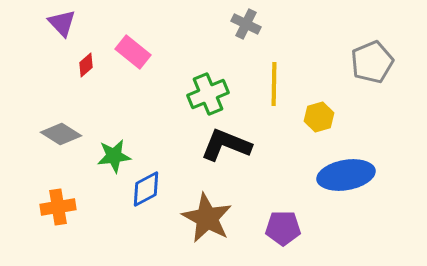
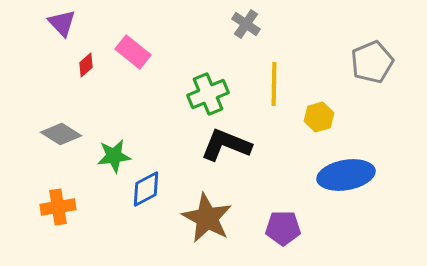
gray cross: rotated 8 degrees clockwise
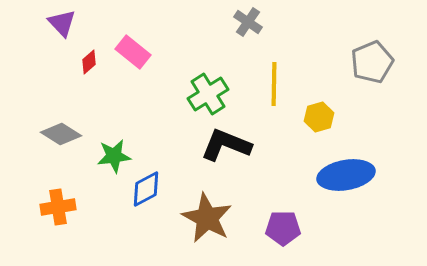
gray cross: moved 2 px right, 2 px up
red diamond: moved 3 px right, 3 px up
green cross: rotated 9 degrees counterclockwise
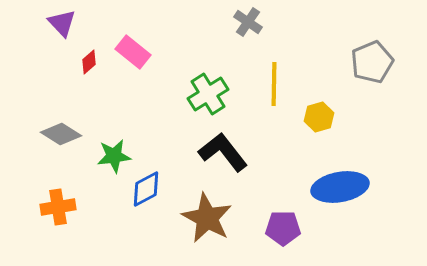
black L-shape: moved 3 px left, 7 px down; rotated 30 degrees clockwise
blue ellipse: moved 6 px left, 12 px down
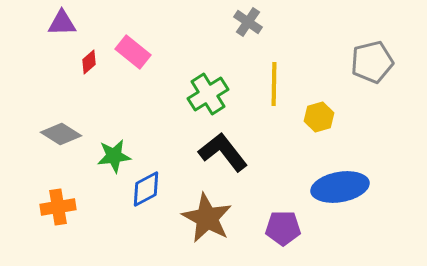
purple triangle: rotated 48 degrees counterclockwise
gray pentagon: rotated 9 degrees clockwise
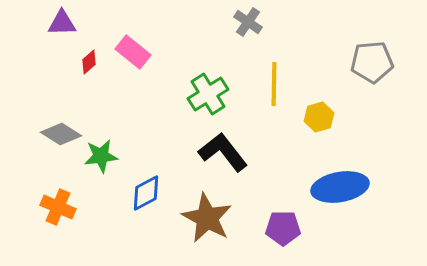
gray pentagon: rotated 9 degrees clockwise
green star: moved 13 px left
blue diamond: moved 4 px down
orange cross: rotated 32 degrees clockwise
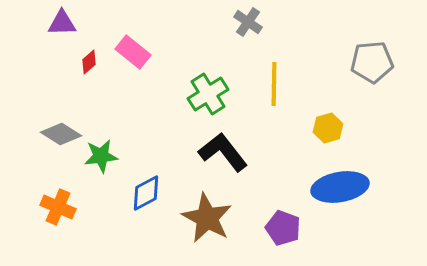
yellow hexagon: moved 9 px right, 11 px down
purple pentagon: rotated 20 degrees clockwise
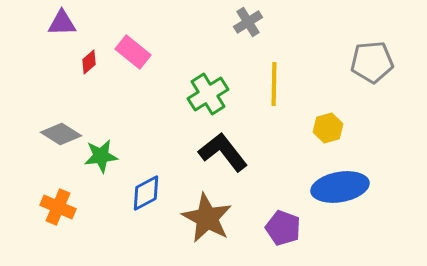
gray cross: rotated 24 degrees clockwise
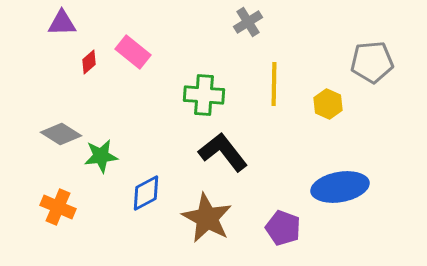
green cross: moved 4 px left, 1 px down; rotated 36 degrees clockwise
yellow hexagon: moved 24 px up; rotated 20 degrees counterclockwise
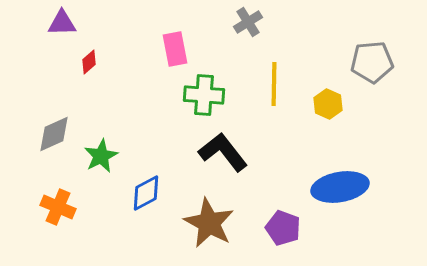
pink rectangle: moved 42 px right, 3 px up; rotated 40 degrees clockwise
gray diamond: moved 7 px left; rotated 57 degrees counterclockwise
green star: rotated 20 degrees counterclockwise
brown star: moved 2 px right, 5 px down
